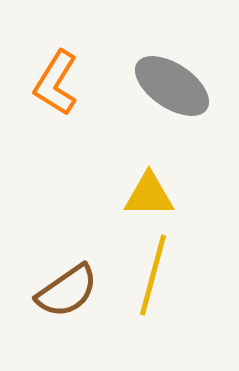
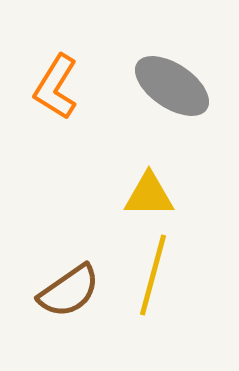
orange L-shape: moved 4 px down
brown semicircle: moved 2 px right
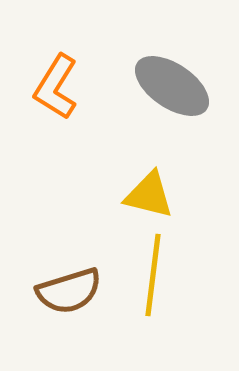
yellow triangle: rotated 14 degrees clockwise
yellow line: rotated 8 degrees counterclockwise
brown semicircle: rotated 18 degrees clockwise
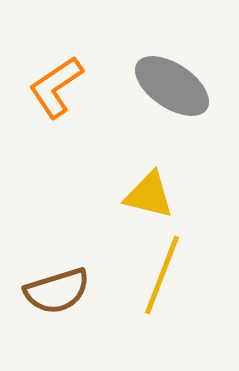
orange L-shape: rotated 24 degrees clockwise
yellow line: moved 9 px right; rotated 14 degrees clockwise
brown semicircle: moved 12 px left
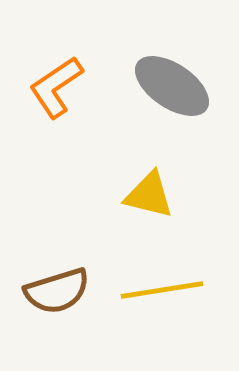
yellow line: moved 15 px down; rotated 60 degrees clockwise
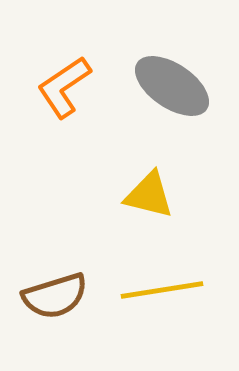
orange L-shape: moved 8 px right
brown semicircle: moved 2 px left, 5 px down
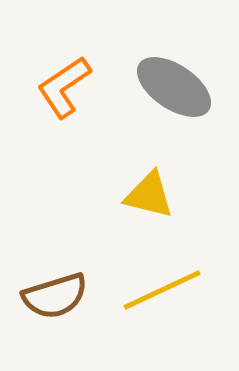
gray ellipse: moved 2 px right, 1 px down
yellow line: rotated 16 degrees counterclockwise
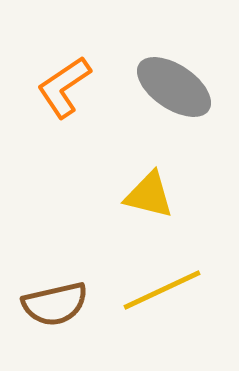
brown semicircle: moved 8 px down; rotated 4 degrees clockwise
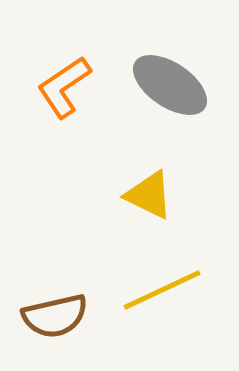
gray ellipse: moved 4 px left, 2 px up
yellow triangle: rotated 12 degrees clockwise
brown semicircle: moved 12 px down
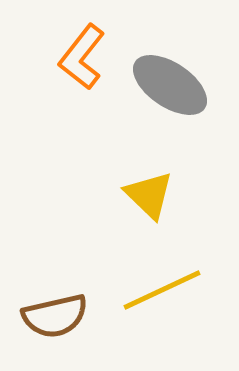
orange L-shape: moved 18 px right, 30 px up; rotated 18 degrees counterclockwise
yellow triangle: rotated 18 degrees clockwise
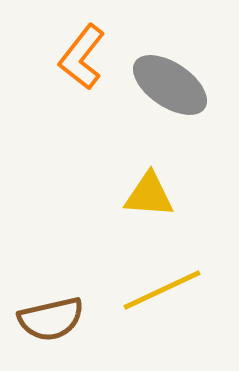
yellow triangle: rotated 40 degrees counterclockwise
brown semicircle: moved 4 px left, 3 px down
